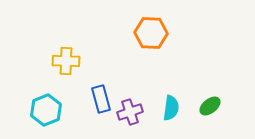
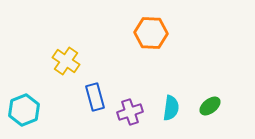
yellow cross: rotated 32 degrees clockwise
blue rectangle: moved 6 px left, 2 px up
cyan hexagon: moved 22 px left
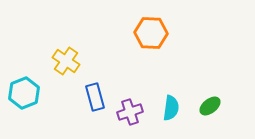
cyan hexagon: moved 17 px up
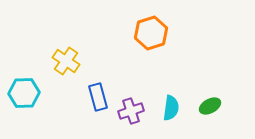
orange hexagon: rotated 20 degrees counterclockwise
cyan hexagon: rotated 20 degrees clockwise
blue rectangle: moved 3 px right
green ellipse: rotated 10 degrees clockwise
purple cross: moved 1 px right, 1 px up
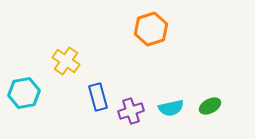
orange hexagon: moved 4 px up
cyan hexagon: rotated 8 degrees counterclockwise
cyan semicircle: rotated 70 degrees clockwise
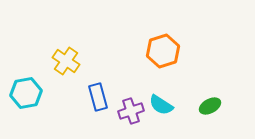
orange hexagon: moved 12 px right, 22 px down
cyan hexagon: moved 2 px right
cyan semicircle: moved 10 px left, 3 px up; rotated 45 degrees clockwise
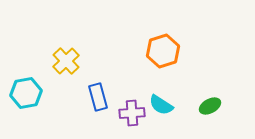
yellow cross: rotated 12 degrees clockwise
purple cross: moved 1 px right, 2 px down; rotated 15 degrees clockwise
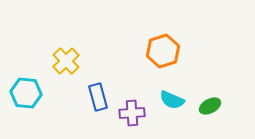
cyan hexagon: rotated 16 degrees clockwise
cyan semicircle: moved 11 px right, 5 px up; rotated 10 degrees counterclockwise
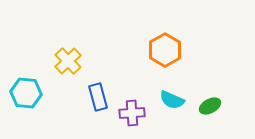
orange hexagon: moved 2 px right, 1 px up; rotated 12 degrees counterclockwise
yellow cross: moved 2 px right
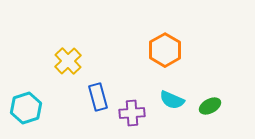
cyan hexagon: moved 15 px down; rotated 24 degrees counterclockwise
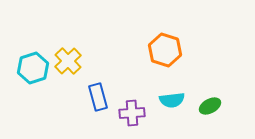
orange hexagon: rotated 12 degrees counterclockwise
cyan semicircle: rotated 30 degrees counterclockwise
cyan hexagon: moved 7 px right, 40 px up
